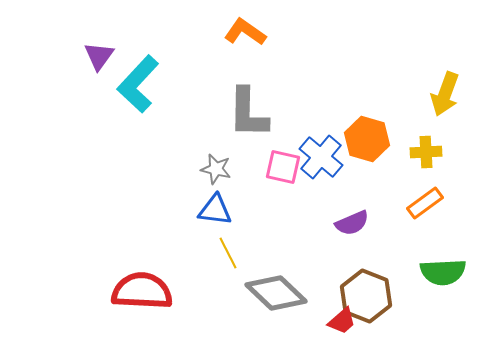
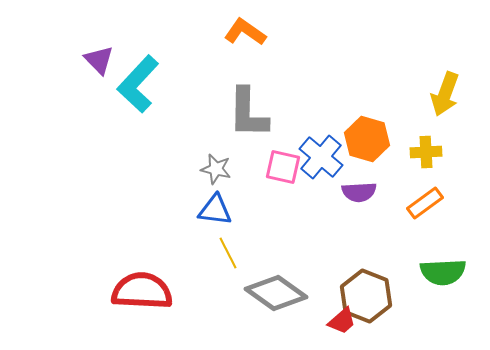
purple triangle: moved 4 px down; rotated 20 degrees counterclockwise
purple semicircle: moved 7 px right, 31 px up; rotated 20 degrees clockwise
gray diamond: rotated 8 degrees counterclockwise
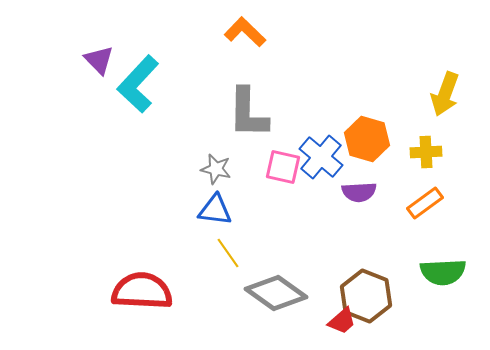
orange L-shape: rotated 9 degrees clockwise
yellow line: rotated 8 degrees counterclockwise
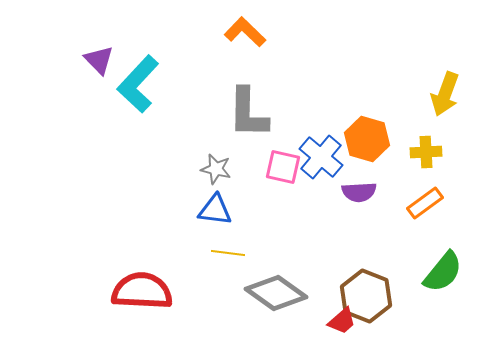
yellow line: rotated 48 degrees counterclockwise
green semicircle: rotated 48 degrees counterclockwise
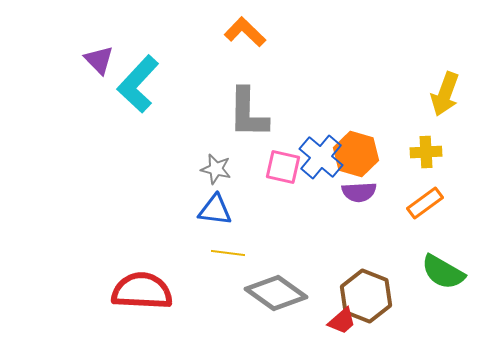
orange hexagon: moved 11 px left, 15 px down
green semicircle: rotated 81 degrees clockwise
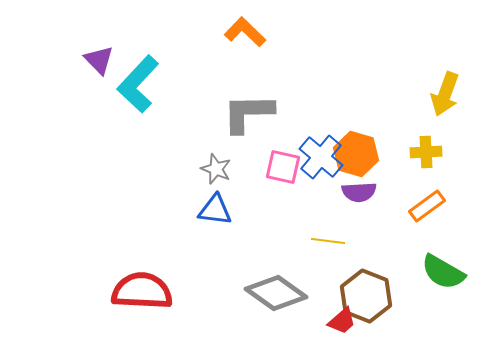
gray L-shape: rotated 88 degrees clockwise
gray star: rotated 8 degrees clockwise
orange rectangle: moved 2 px right, 3 px down
yellow line: moved 100 px right, 12 px up
